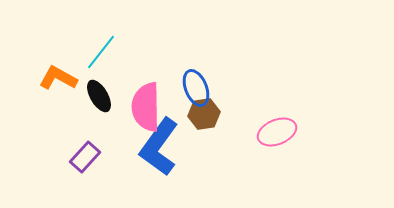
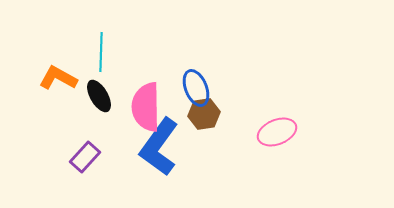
cyan line: rotated 36 degrees counterclockwise
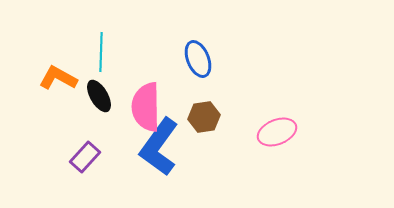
blue ellipse: moved 2 px right, 29 px up
brown hexagon: moved 3 px down
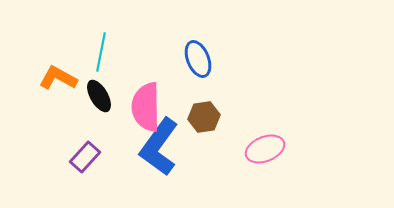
cyan line: rotated 9 degrees clockwise
pink ellipse: moved 12 px left, 17 px down
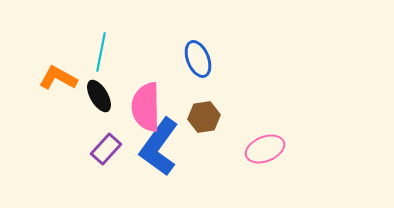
purple rectangle: moved 21 px right, 8 px up
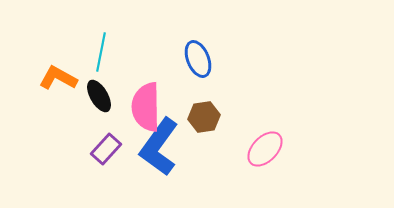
pink ellipse: rotated 24 degrees counterclockwise
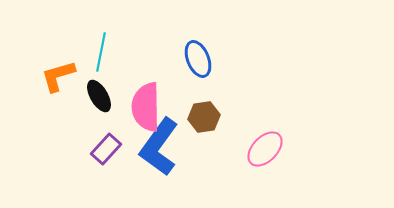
orange L-shape: moved 2 px up; rotated 45 degrees counterclockwise
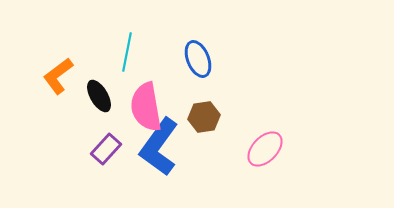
cyan line: moved 26 px right
orange L-shape: rotated 21 degrees counterclockwise
pink semicircle: rotated 9 degrees counterclockwise
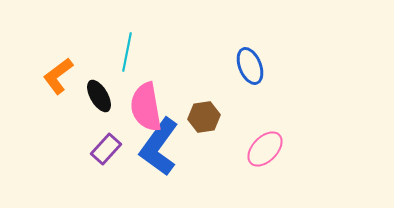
blue ellipse: moved 52 px right, 7 px down
